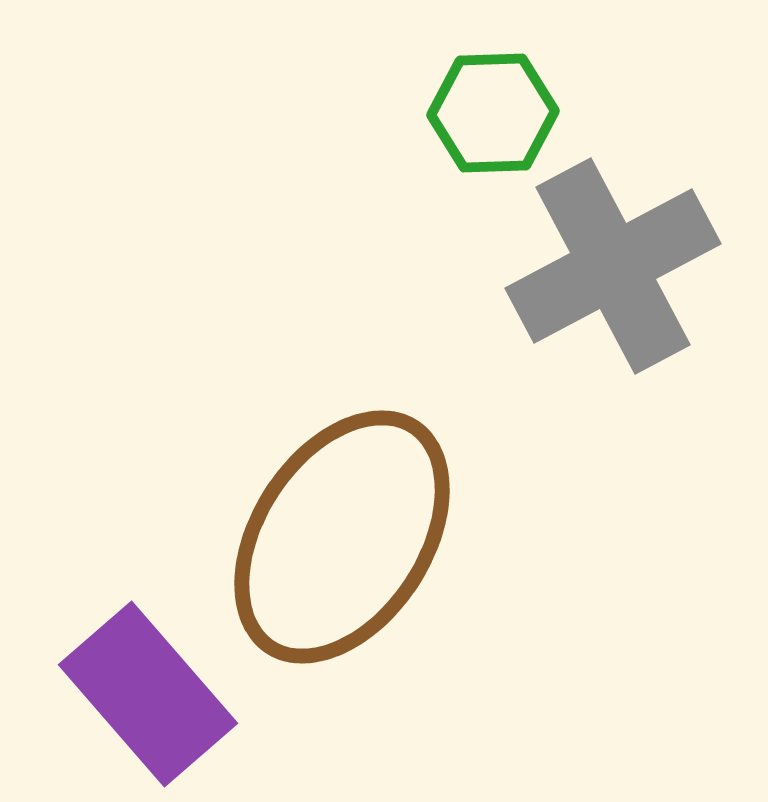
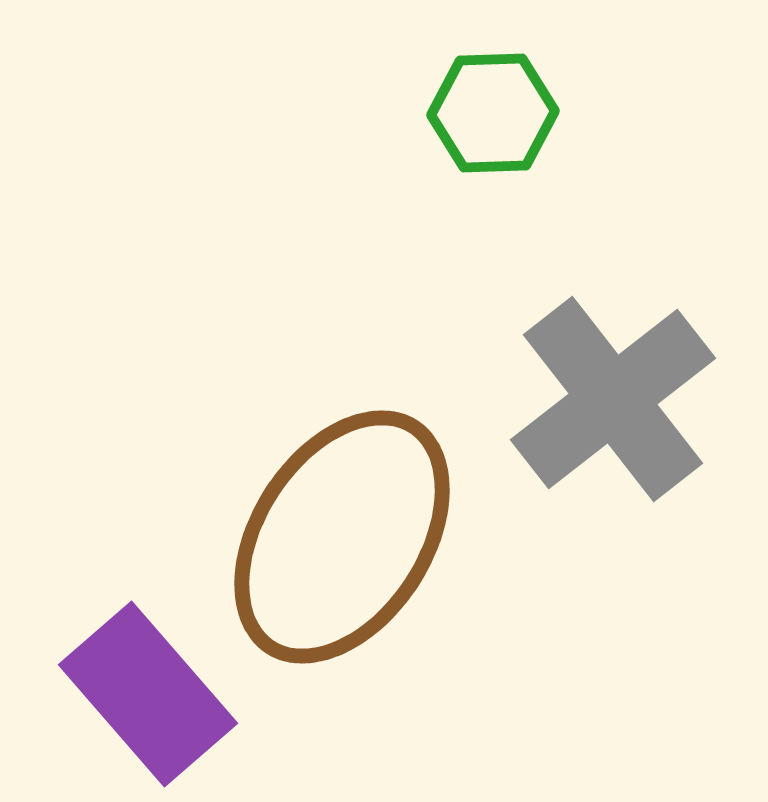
gray cross: moved 133 px down; rotated 10 degrees counterclockwise
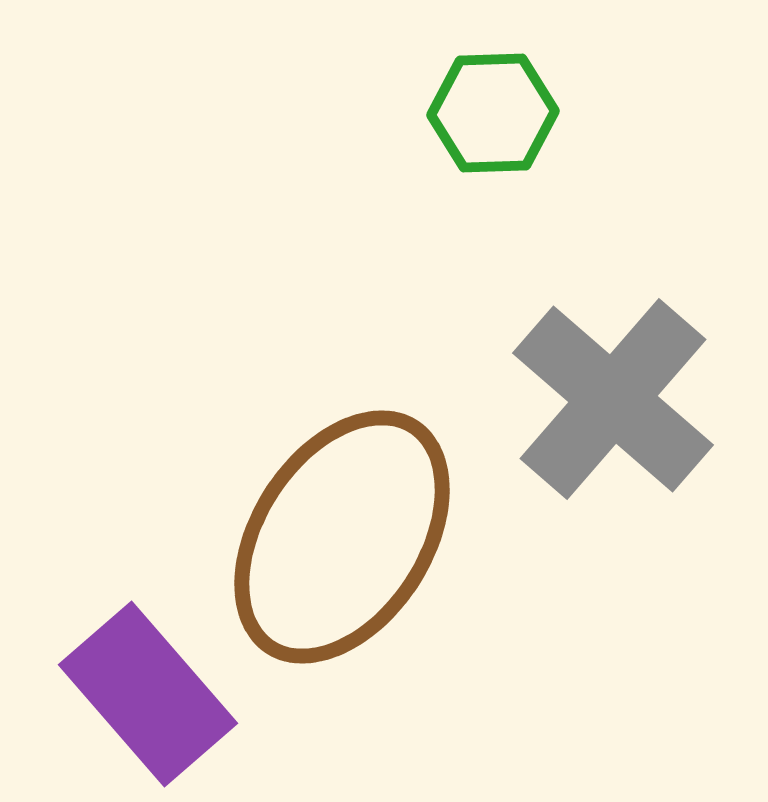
gray cross: rotated 11 degrees counterclockwise
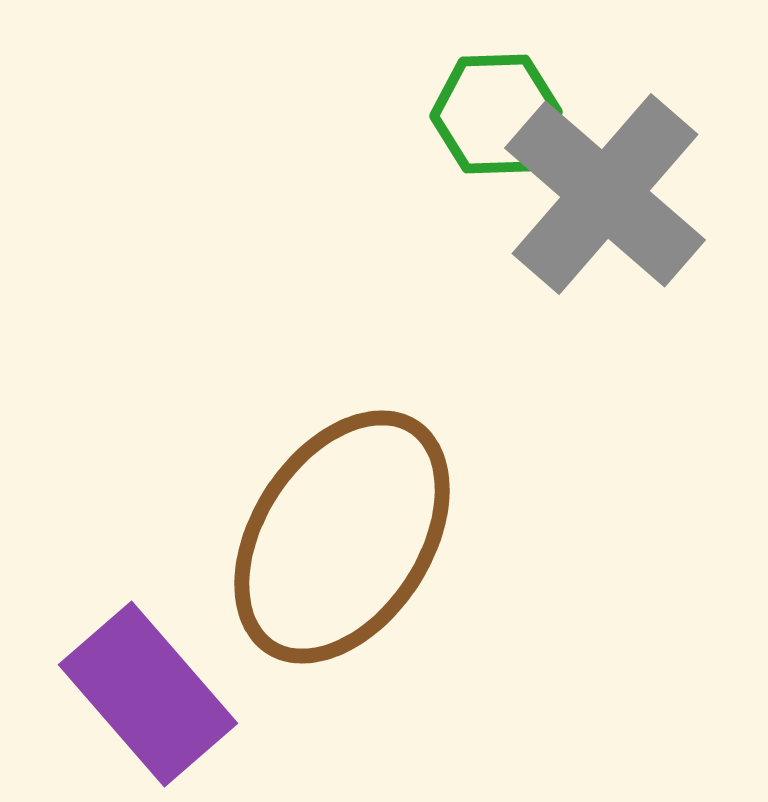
green hexagon: moved 3 px right, 1 px down
gray cross: moved 8 px left, 205 px up
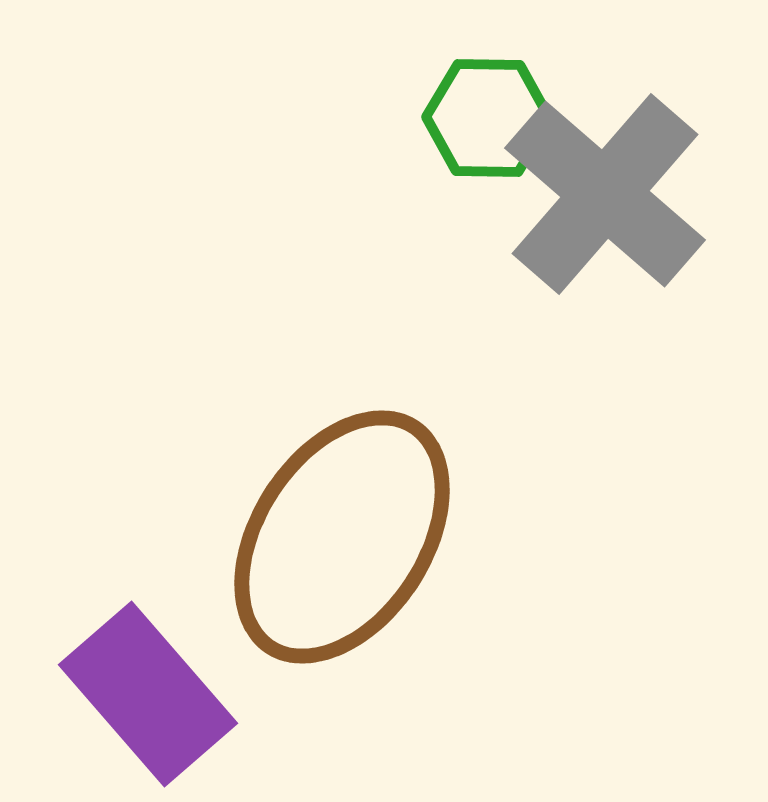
green hexagon: moved 8 px left, 4 px down; rotated 3 degrees clockwise
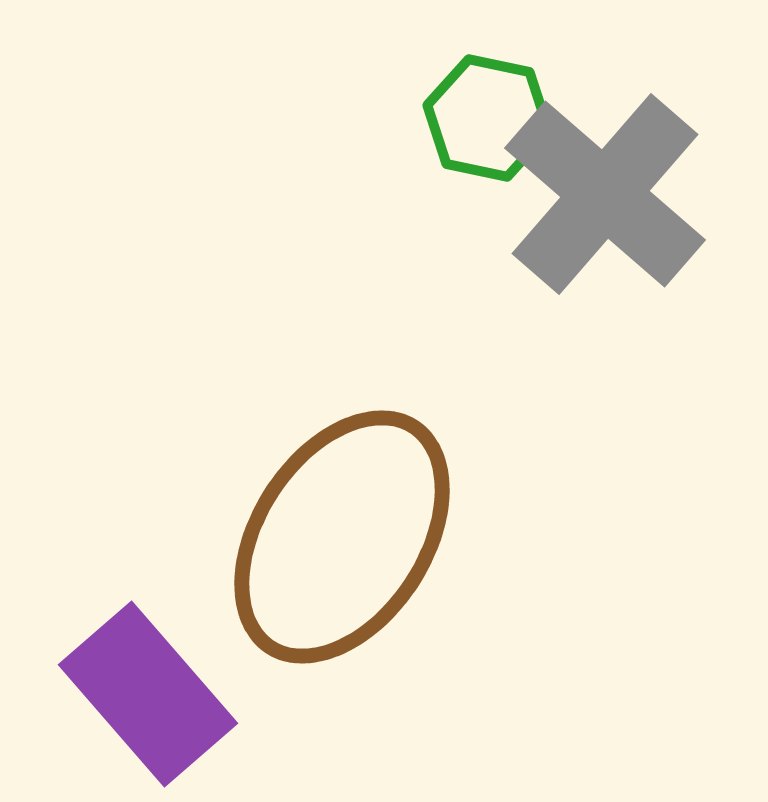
green hexagon: rotated 11 degrees clockwise
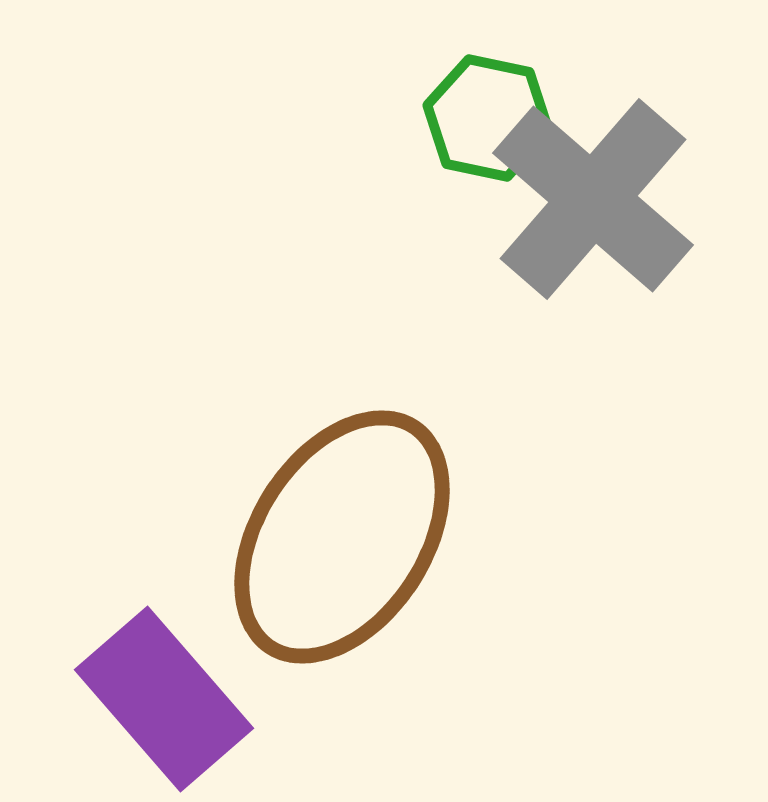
gray cross: moved 12 px left, 5 px down
purple rectangle: moved 16 px right, 5 px down
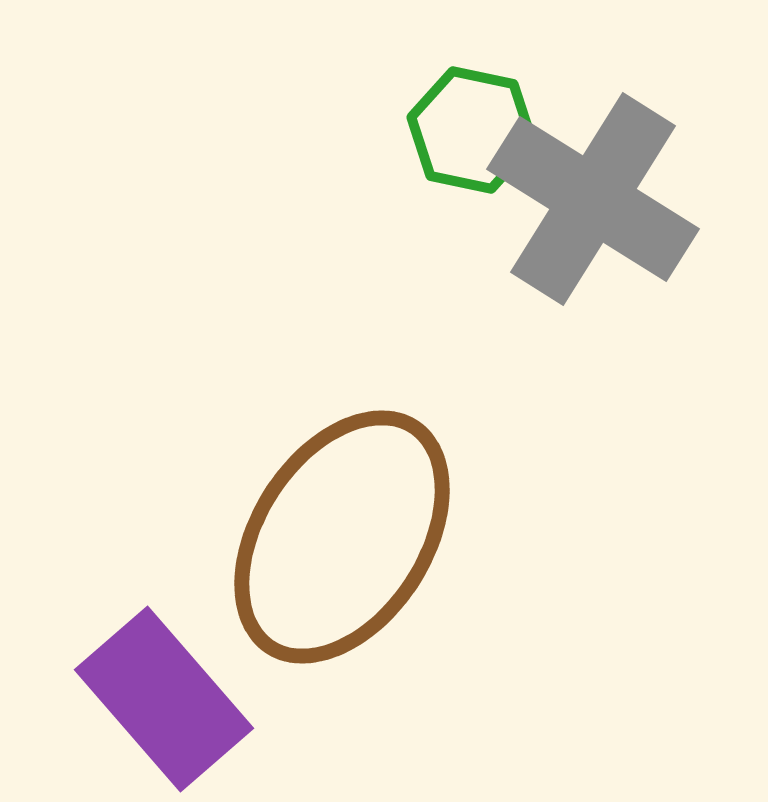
green hexagon: moved 16 px left, 12 px down
gray cross: rotated 9 degrees counterclockwise
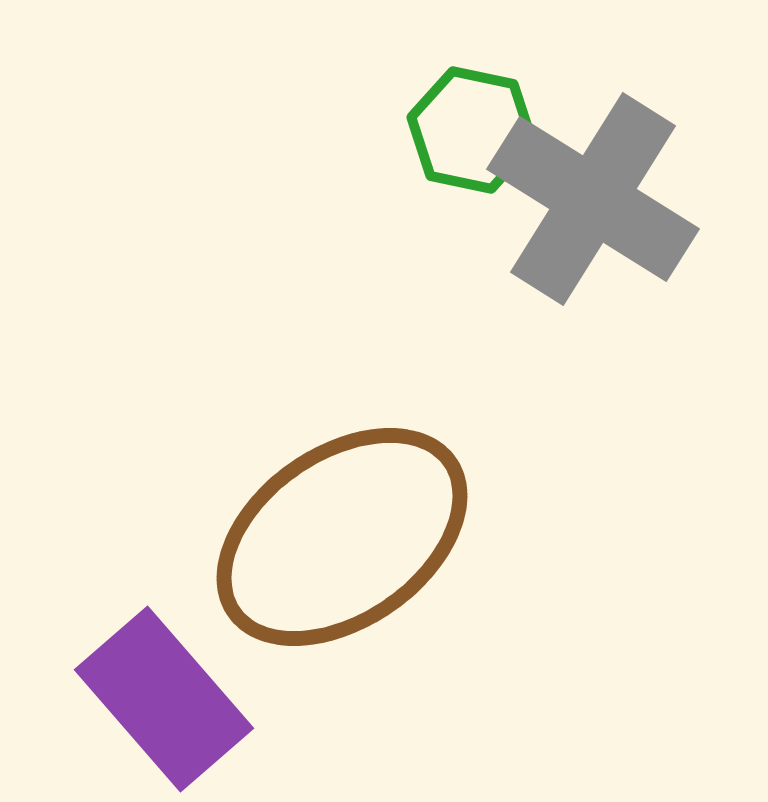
brown ellipse: rotated 22 degrees clockwise
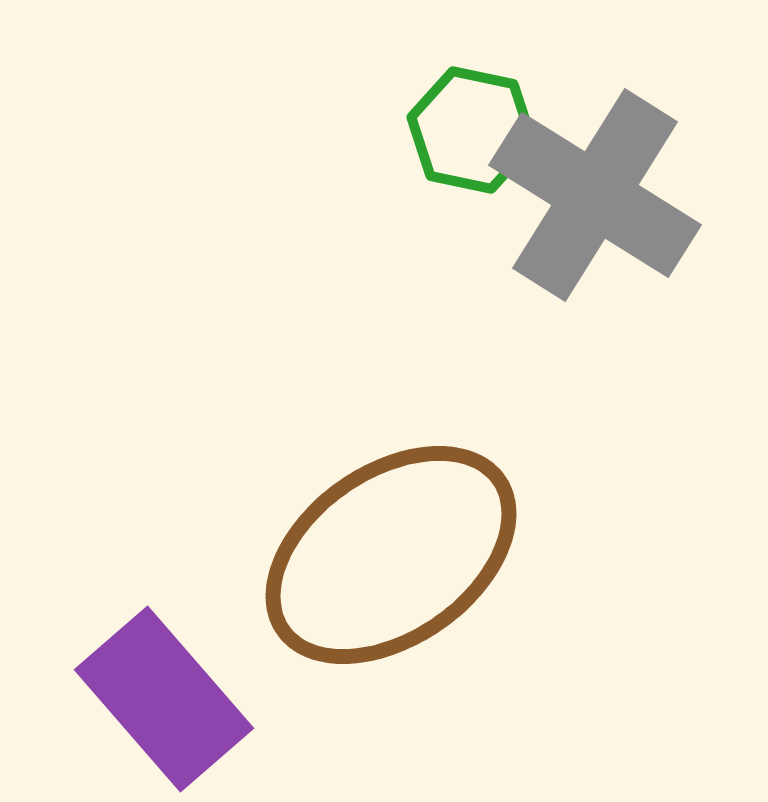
gray cross: moved 2 px right, 4 px up
brown ellipse: moved 49 px right, 18 px down
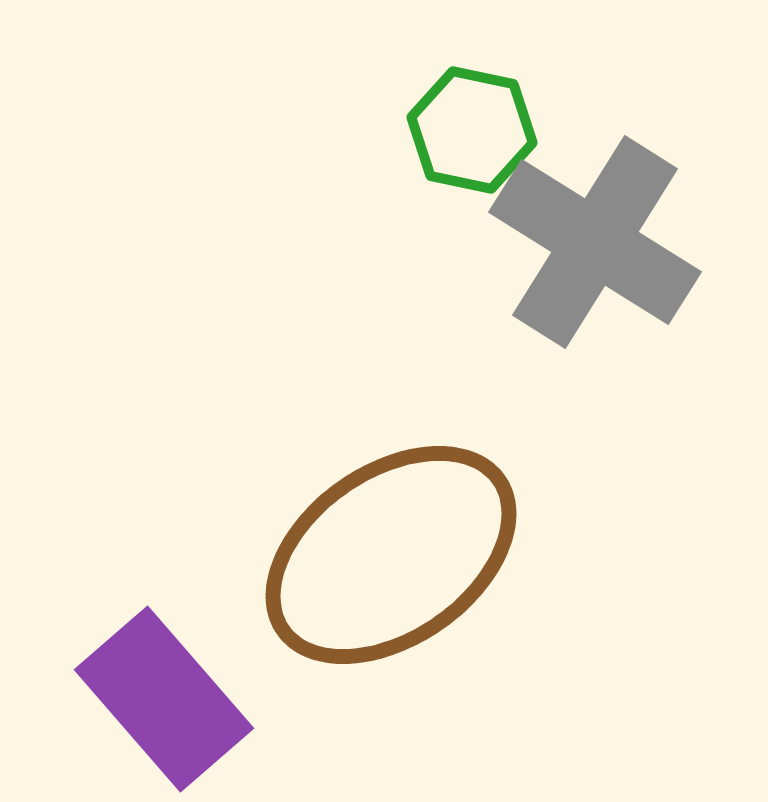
gray cross: moved 47 px down
